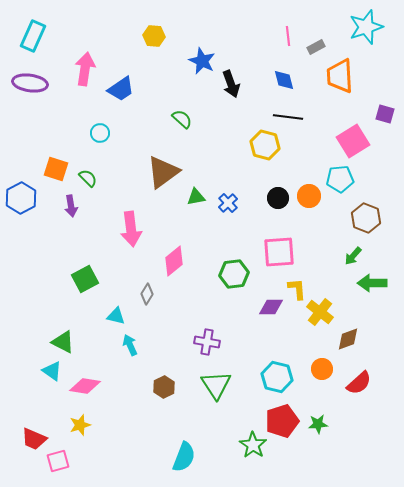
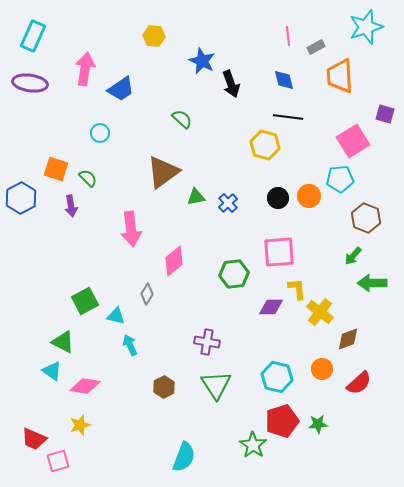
green square at (85, 279): moved 22 px down
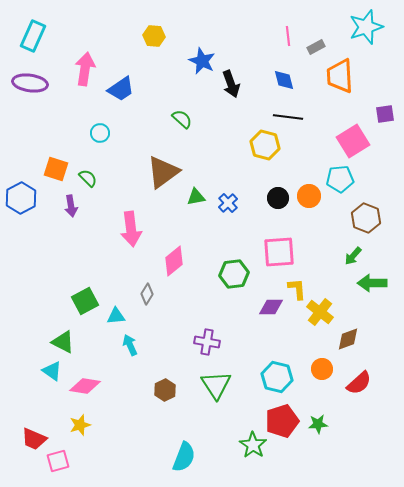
purple square at (385, 114): rotated 24 degrees counterclockwise
cyan triangle at (116, 316): rotated 18 degrees counterclockwise
brown hexagon at (164, 387): moved 1 px right, 3 px down
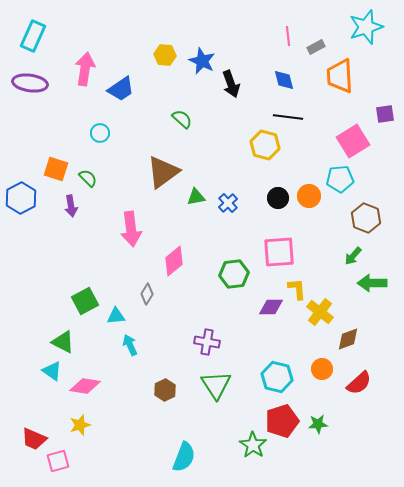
yellow hexagon at (154, 36): moved 11 px right, 19 px down
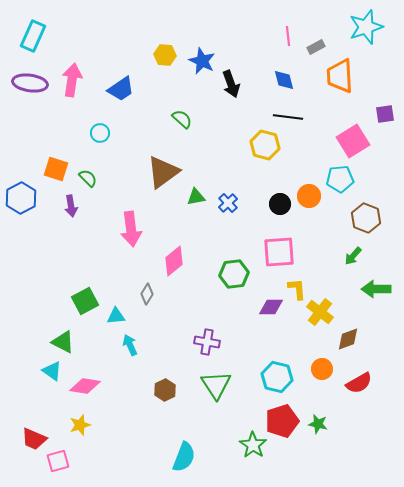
pink arrow at (85, 69): moved 13 px left, 11 px down
black circle at (278, 198): moved 2 px right, 6 px down
green arrow at (372, 283): moved 4 px right, 6 px down
red semicircle at (359, 383): rotated 12 degrees clockwise
green star at (318, 424): rotated 18 degrees clockwise
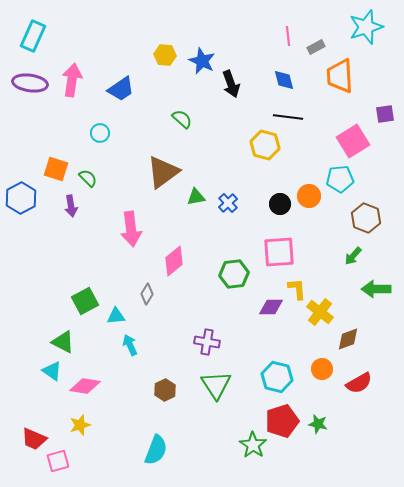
cyan semicircle at (184, 457): moved 28 px left, 7 px up
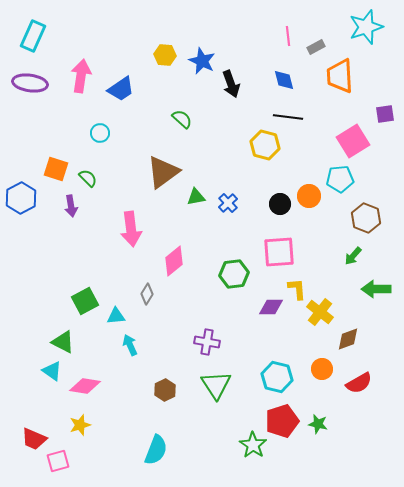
pink arrow at (72, 80): moved 9 px right, 4 px up
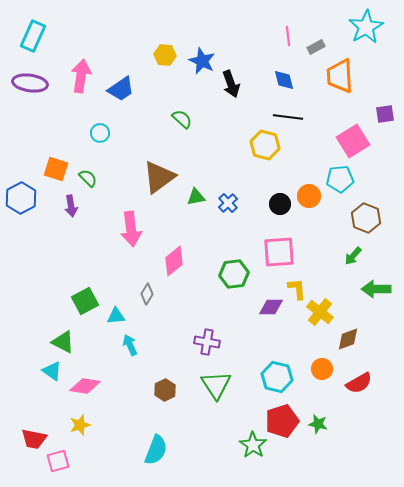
cyan star at (366, 27): rotated 12 degrees counterclockwise
brown triangle at (163, 172): moved 4 px left, 5 px down
red trapezoid at (34, 439): rotated 12 degrees counterclockwise
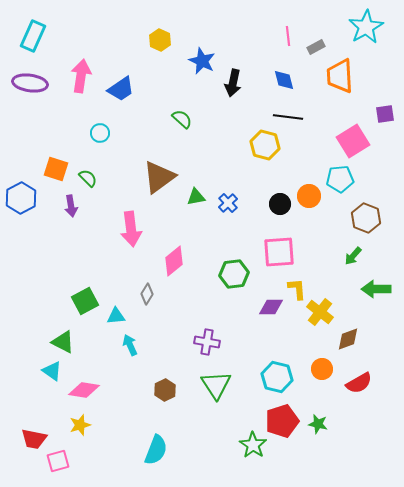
yellow hexagon at (165, 55): moved 5 px left, 15 px up; rotated 20 degrees clockwise
black arrow at (231, 84): moved 2 px right, 1 px up; rotated 32 degrees clockwise
pink diamond at (85, 386): moved 1 px left, 4 px down
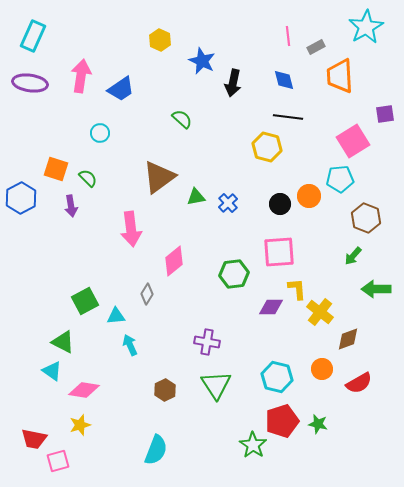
yellow hexagon at (265, 145): moved 2 px right, 2 px down
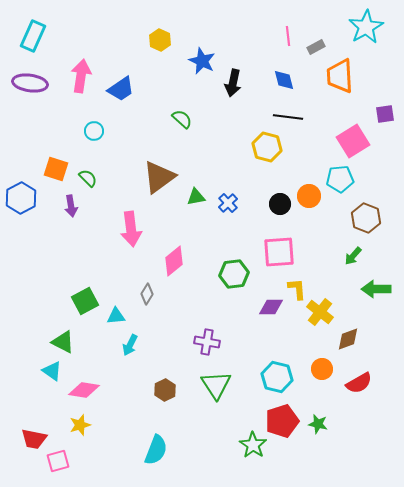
cyan circle at (100, 133): moved 6 px left, 2 px up
cyan arrow at (130, 345): rotated 130 degrees counterclockwise
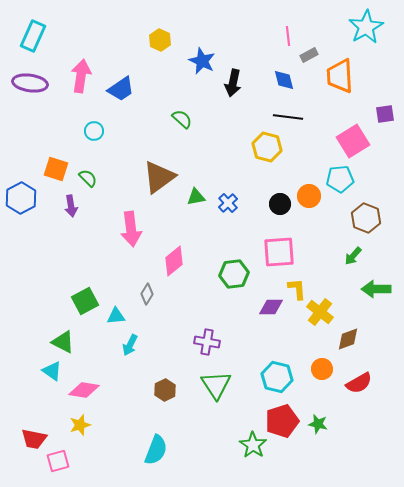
gray rectangle at (316, 47): moved 7 px left, 8 px down
